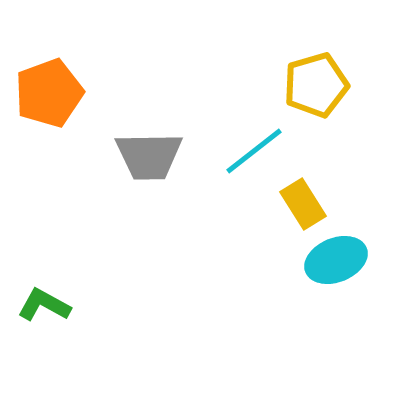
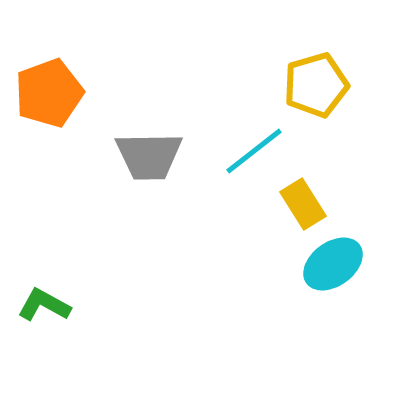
cyan ellipse: moved 3 px left, 4 px down; rotated 14 degrees counterclockwise
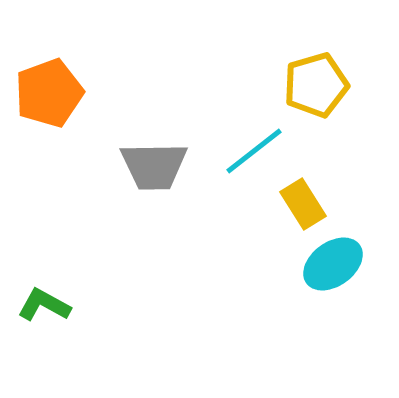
gray trapezoid: moved 5 px right, 10 px down
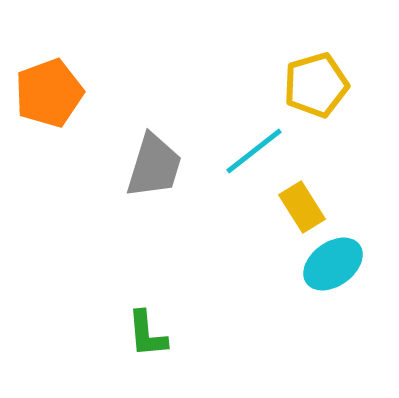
gray trapezoid: rotated 72 degrees counterclockwise
yellow rectangle: moved 1 px left, 3 px down
green L-shape: moved 103 px right, 29 px down; rotated 124 degrees counterclockwise
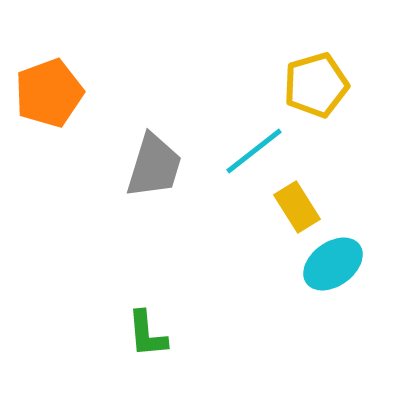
yellow rectangle: moved 5 px left
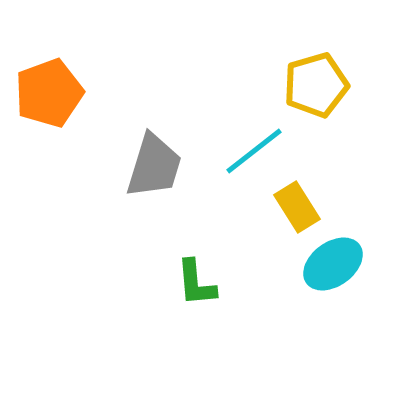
green L-shape: moved 49 px right, 51 px up
